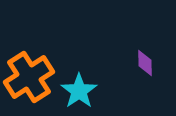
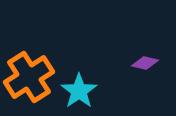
purple diamond: rotated 76 degrees counterclockwise
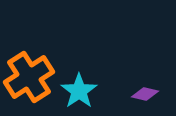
purple diamond: moved 31 px down
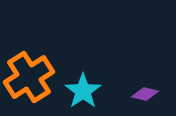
cyan star: moved 4 px right
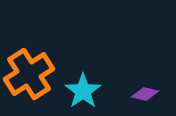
orange cross: moved 3 px up
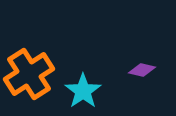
purple diamond: moved 3 px left, 24 px up
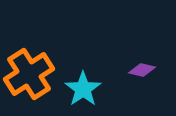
cyan star: moved 2 px up
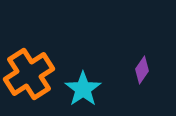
purple diamond: rotated 68 degrees counterclockwise
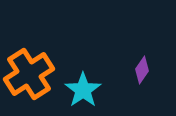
cyan star: moved 1 px down
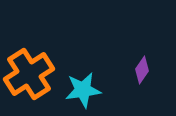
cyan star: rotated 27 degrees clockwise
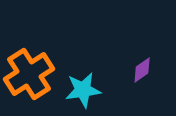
purple diamond: rotated 20 degrees clockwise
